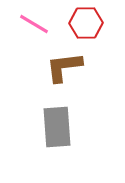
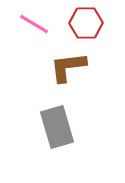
brown L-shape: moved 4 px right
gray rectangle: rotated 12 degrees counterclockwise
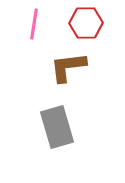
pink line: rotated 68 degrees clockwise
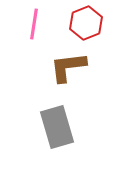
red hexagon: rotated 20 degrees counterclockwise
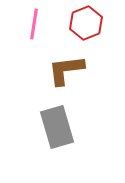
brown L-shape: moved 2 px left, 3 px down
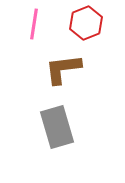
brown L-shape: moved 3 px left, 1 px up
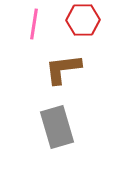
red hexagon: moved 3 px left, 3 px up; rotated 20 degrees clockwise
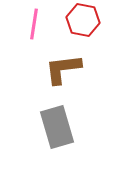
red hexagon: rotated 12 degrees clockwise
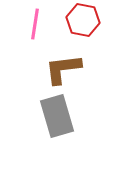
pink line: moved 1 px right
gray rectangle: moved 11 px up
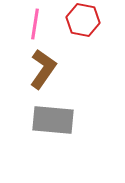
brown L-shape: moved 20 px left; rotated 132 degrees clockwise
gray rectangle: moved 4 px left, 4 px down; rotated 69 degrees counterclockwise
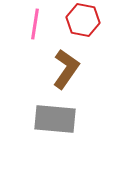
brown L-shape: moved 23 px right
gray rectangle: moved 2 px right, 1 px up
